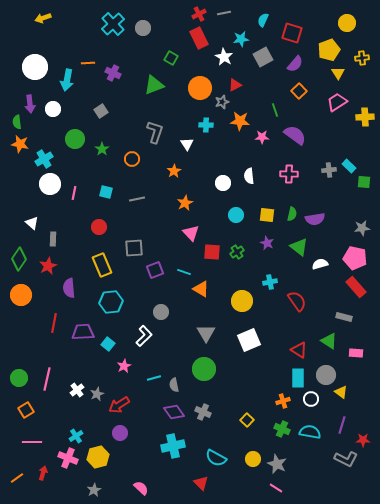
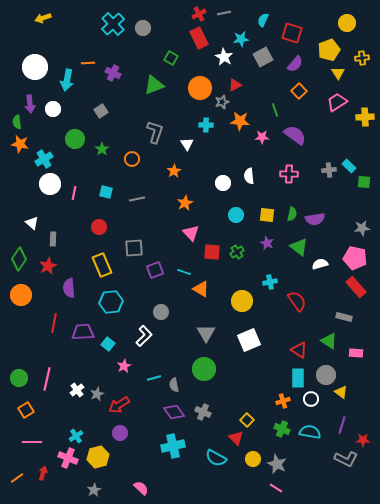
red triangle at (201, 483): moved 35 px right, 45 px up
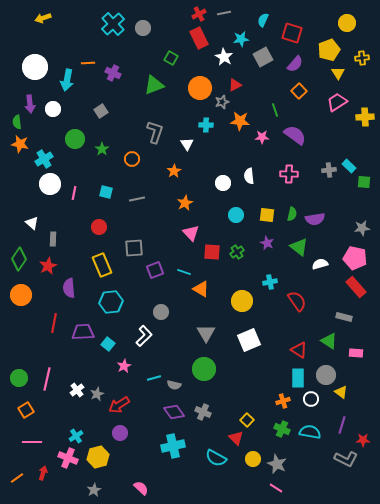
gray semicircle at (174, 385): rotated 64 degrees counterclockwise
